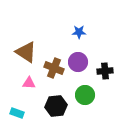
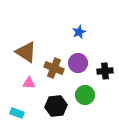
blue star: rotated 24 degrees counterclockwise
purple circle: moved 1 px down
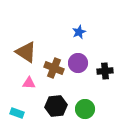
green circle: moved 14 px down
